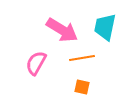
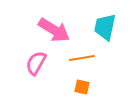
pink arrow: moved 8 px left
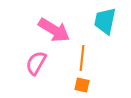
cyan trapezoid: moved 6 px up
orange line: rotated 75 degrees counterclockwise
orange square: moved 2 px up
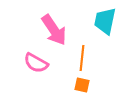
pink arrow: rotated 24 degrees clockwise
pink semicircle: rotated 90 degrees counterclockwise
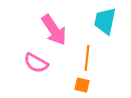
orange line: moved 5 px right
